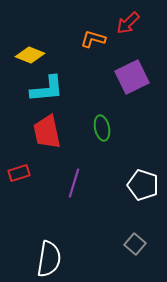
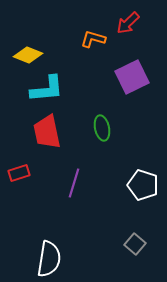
yellow diamond: moved 2 px left
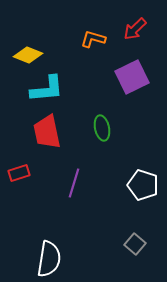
red arrow: moved 7 px right, 6 px down
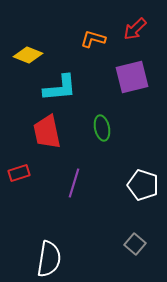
purple square: rotated 12 degrees clockwise
cyan L-shape: moved 13 px right, 1 px up
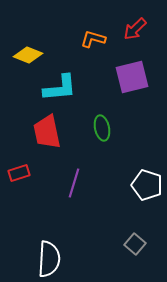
white pentagon: moved 4 px right
white semicircle: rotated 6 degrees counterclockwise
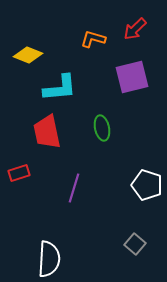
purple line: moved 5 px down
